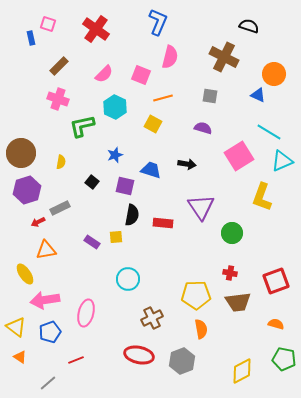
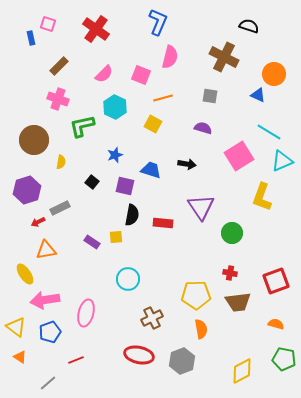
brown circle at (21, 153): moved 13 px right, 13 px up
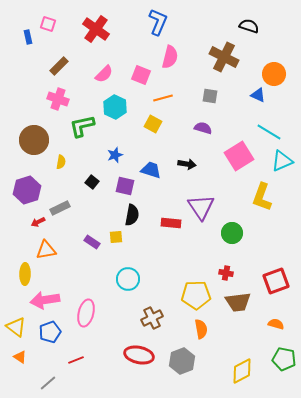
blue rectangle at (31, 38): moved 3 px left, 1 px up
red rectangle at (163, 223): moved 8 px right
red cross at (230, 273): moved 4 px left
yellow ellipse at (25, 274): rotated 35 degrees clockwise
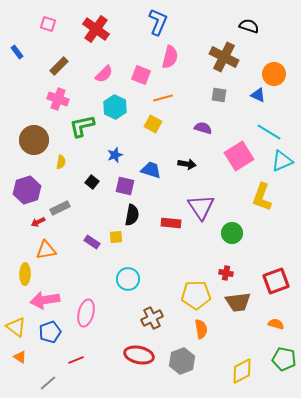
blue rectangle at (28, 37): moved 11 px left, 15 px down; rotated 24 degrees counterclockwise
gray square at (210, 96): moved 9 px right, 1 px up
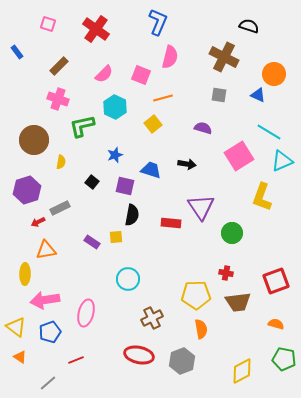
yellow square at (153, 124): rotated 24 degrees clockwise
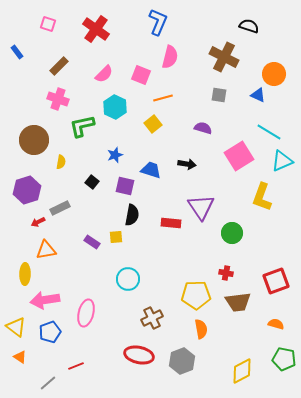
red line at (76, 360): moved 6 px down
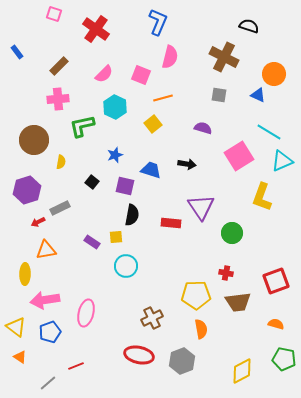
pink square at (48, 24): moved 6 px right, 10 px up
pink cross at (58, 99): rotated 25 degrees counterclockwise
cyan circle at (128, 279): moved 2 px left, 13 px up
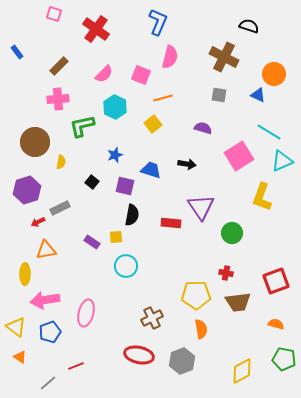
brown circle at (34, 140): moved 1 px right, 2 px down
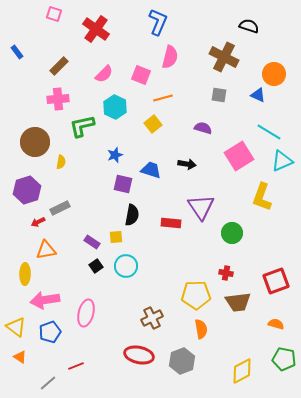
black square at (92, 182): moved 4 px right, 84 px down; rotated 16 degrees clockwise
purple square at (125, 186): moved 2 px left, 2 px up
